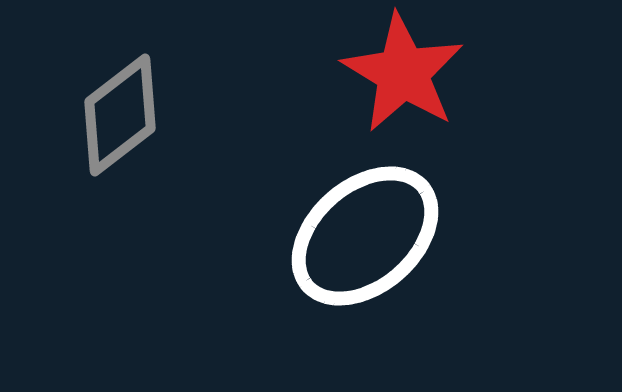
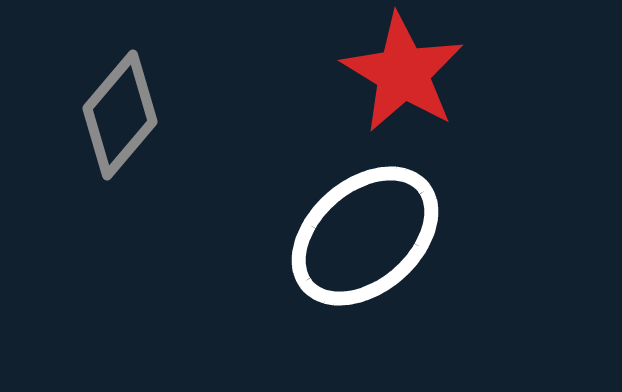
gray diamond: rotated 12 degrees counterclockwise
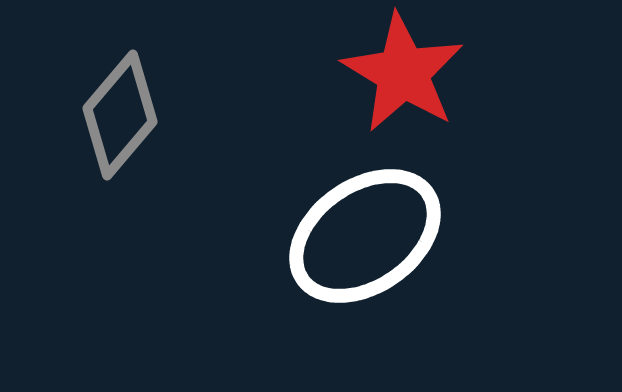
white ellipse: rotated 6 degrees clockwise
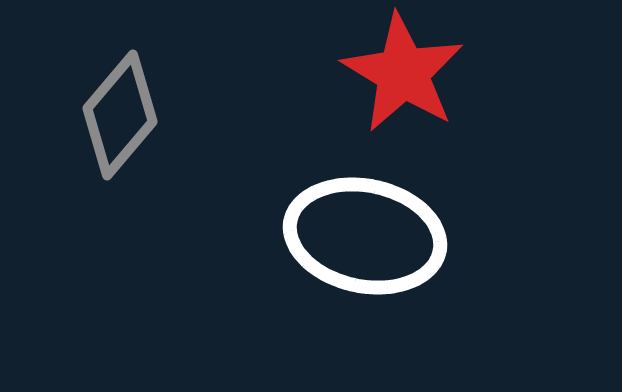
white ellipse: rotated 47 degrees clockwise
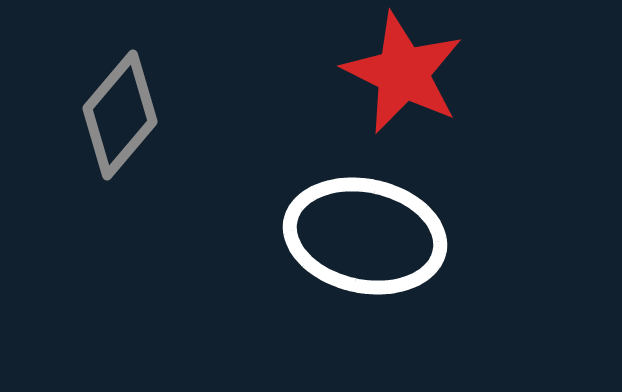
red star: rotated 5 degrees counterclockwise
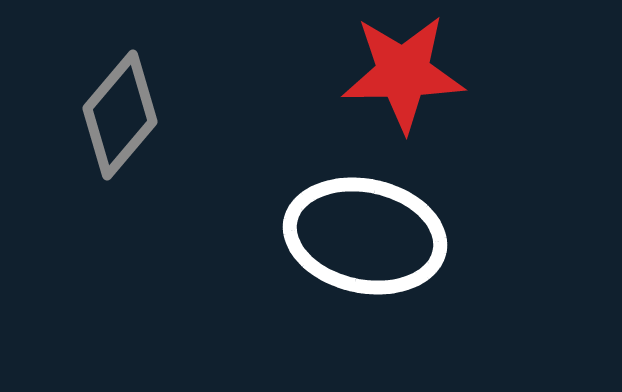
red star: rotated 27 degrees counterclockwise
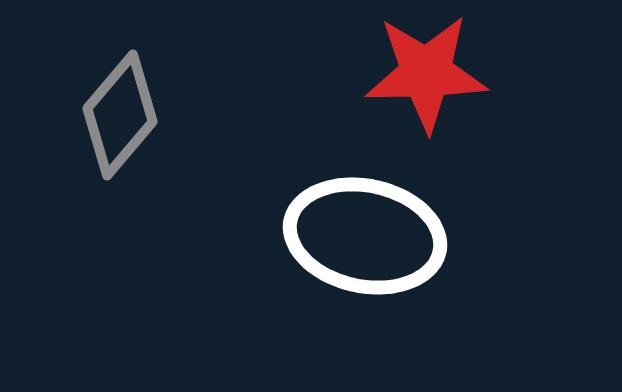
red star: moved 23 px right
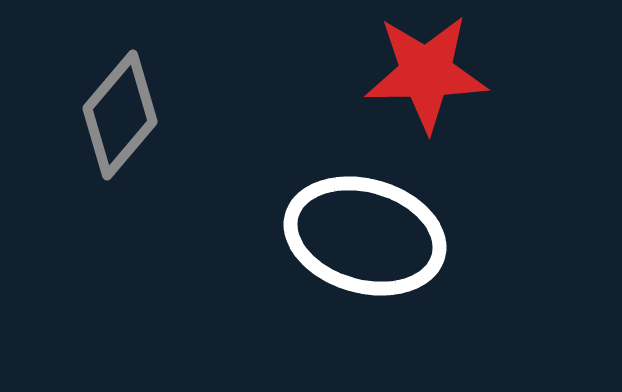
white ellipse: rotated 4 degrees clockwise
